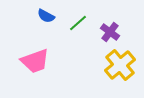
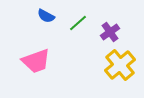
purple cross: rotated 18 degrees clockwise
pink trapezoid: moved 1 px right
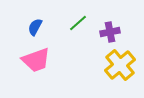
blue semicircle: moved 11 px left, 11 px down; rotated 90 degrees clockwise
purple cross: rotated 24 degrees clockwise
pink trapezoid: moved 1 px up
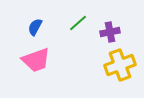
yellow cross: rotated 20 degrees clockwise
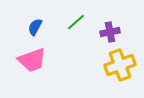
green line: moved 2 px left, 1 px up
pink trapezoid: moved 4 px left
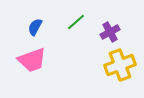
purple cross: rotated 18 degrees counterclockwise
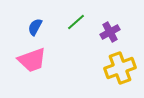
yellow cross: moved 3 px down
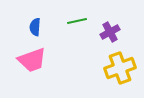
green line: moved 1 px right, 1 px up; rotated 30 degrees clockwise
blue semicircle: rotated 24 degrees counterclockwise
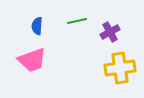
blue semicircle: moved 2 px right, 1 px up
yellow cross: rotated 12 degrees clockwise
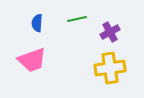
green line: moved 2 px up
blue semicircle: moved 3 px up
yellow cross: moved 10 px left
